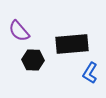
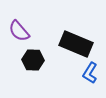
black rectangle: moved 4 px right; rotated 28 degrees clockwise
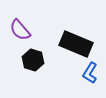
purple semicircle: moved 1 px right, 1 px up
black hexagon: rotated 15 degrees clockwise
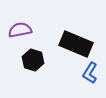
purple semicircle: rotated 120 degrees clockwise
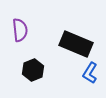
purple semicircle: rotated 95 degrees clockwise
black hexagon: moved 10 px down; rotated 20 degrees clockwise
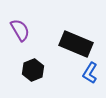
purple semicircle: rotated 25 degrees counterclockwise
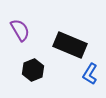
black rectangle: moved 6 px left, 1 px down
blue L-shape: moved 1 px down
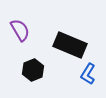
blue L-shape: moved 2 px left
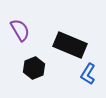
black hexagon: moved 1 px right, 2 px up
